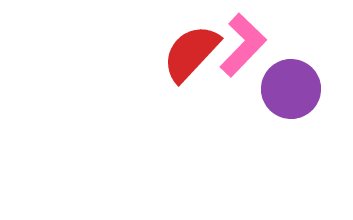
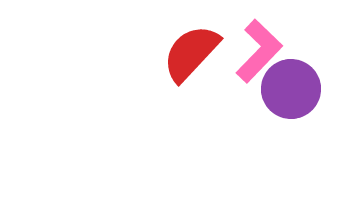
pink L-shape: moved 16 px right, 6 px down
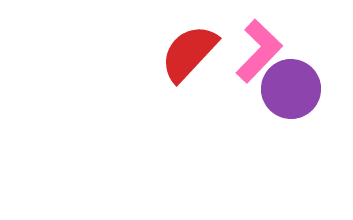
red semicircle: moved 2 px left
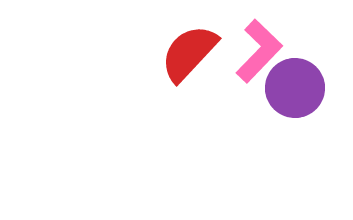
purple circle: moved 4 px right, 1 px up
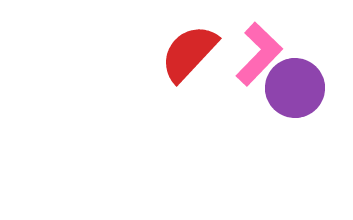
pink L-shape: moved 3 px down
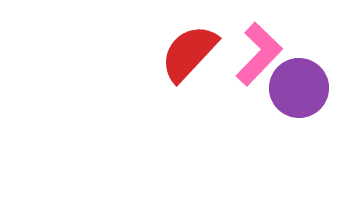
purple circle: moved 4 px right
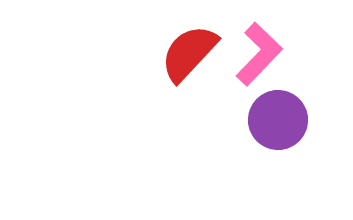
purple circle: moved 21 px left, 32 px down
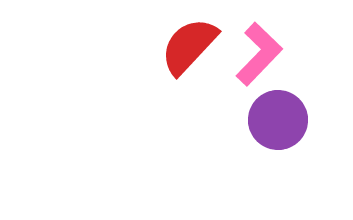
red semicircle: moved 7 px up
